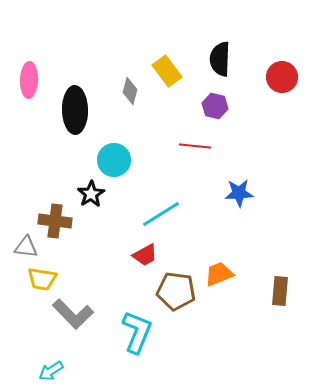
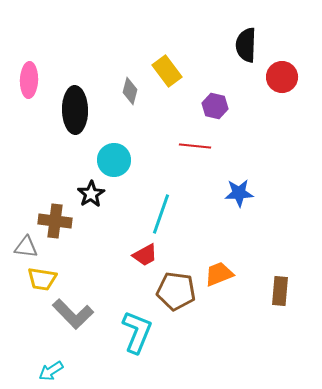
black semicircle: moved 26 px right, 14 px up
cyan line: rotated 39 degrees counterclockwise
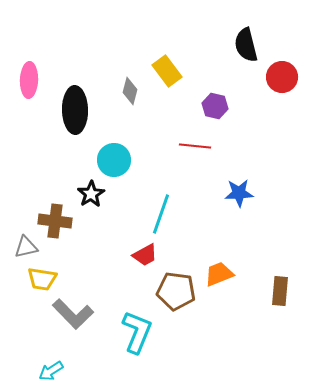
black semicircle: rotated 16 degrees counterclockwise
gray triangle: rotated 20 degrees counterclockwise
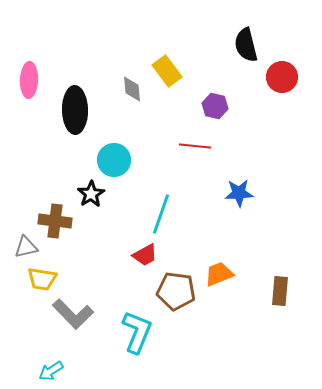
gray diamond: moved 2 px right, 2 px up; rotated 20 degrees counterclockwise
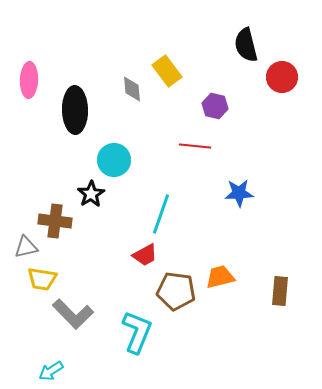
orange trapezoid: moved 1 px right, 3 px down; rotated 8 degrees clockwise
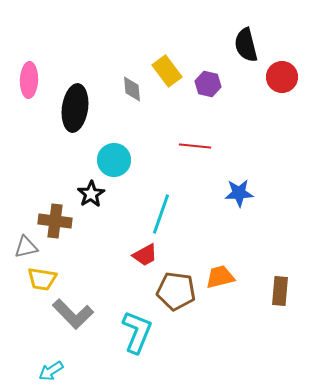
purple hexagon: moved 7 px left, 22 px up
black ellipse: moved 2 px up; rotated 9 degrees clockwise
